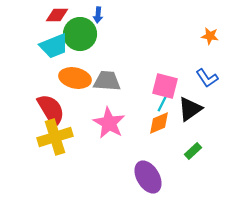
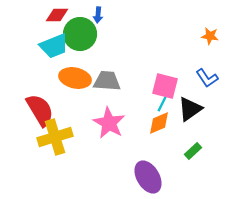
red semicircle: moved 11 px left
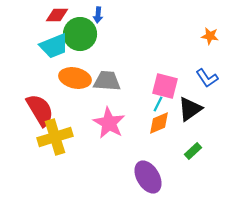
cyan line: moved 4 px left
